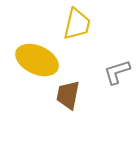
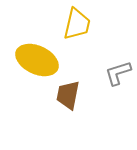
gray L-shape: moved 1 px right, 1 px down
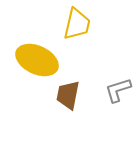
gray L-shape: moved 17 px down
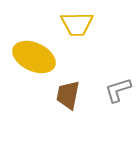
yellow trapezoid: rotated 76 degrees clockwise
yellow ellipse: moved 3 px left, 3 px up
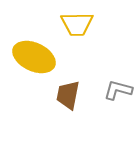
gray L-shape: rotated 32 degrees clockwise
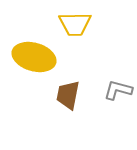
yellow trapezoid: moved 2 px left
yellow ellipse: rotated 9 degrees counterclockwise
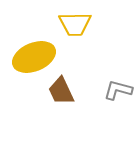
yellow ellipse: rotated 39 degrees counterclockwise
brown trapezoid: moved 7 px left, 4 px up; rotated 36 degrees counterclockwise
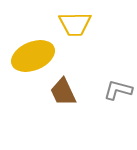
yellow ellipse: moved 1 px left, 1 px up
brown trapezoid: moved 2 px right, 1 px down
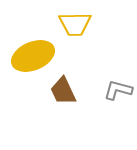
brown trapezoid: moved 1 px up
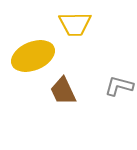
gray L-shape: moved 1 px right, 4 px up
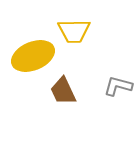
yellow trapezoid: moved 1 px left, 7 px down
gray L-shape: moved 1 px left
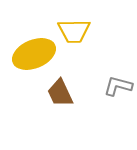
yellow ellipse: moved 1 px right, 2 px up
brown trapezoid: moved 3 px left, 2 px down
